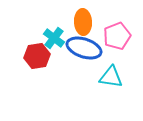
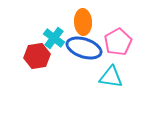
pink pentagon: moved 1 px right, 6 px down; rotated 8 degrees counterclockwise
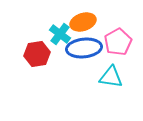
orange ellipse: rotated 75 degrees clockwise
cyan cross: moved 6 px right, 4 px up
blue ellipse: rotated 24 degrees counterclockwise
red hexagon: moved 2 px up
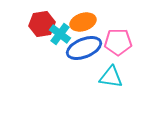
pink pentagon: rotated 28 degrees clockwise
blue ellipse: rotated 16 degrees counterclockwise
red hexagon: moved 5 px right, 30 px up
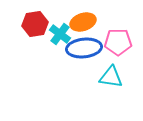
red hexagon: moved 7 px left
blue ellipse: rotated 16 degrees clockwise
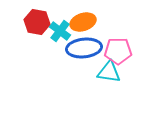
red hexagon: moved 2 px right, 2 px up; rotated 20 degrees clockwise
cyan cross: moved 3 px up
pink pentagon: moved 9 px down
cyan triangle: moved 2 px left, 5 px up
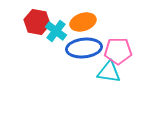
cyan cross: moved 4 px left
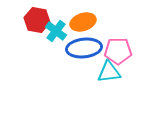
red hexagon: moved 2 px up
cyan triangle: rotated 15 degrees counterclockwise
